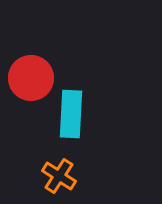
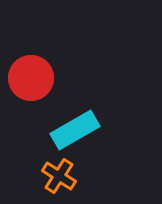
cyan rectangle: moved 4 px right, 16 px down; rotated 57 degrees clockwise
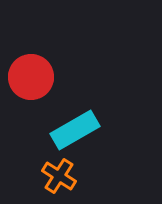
red circle: moved 1 px up
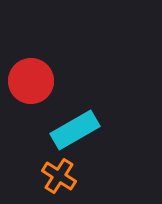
red circle: moved 4 px down
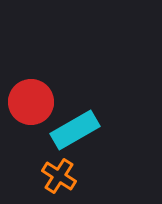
red circle: moved 21 px down
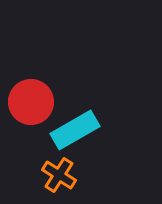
orange cross: moved 1 px up
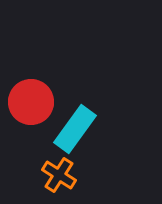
cyan rectangle: moved 1 px up; rotated 24 degrees counterclockwise
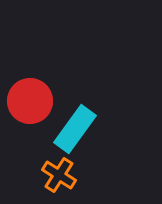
red circle: moved 1 px left, 1 px up
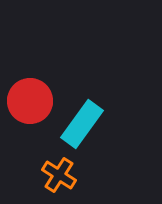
cyan rectangle: moved 7 px right, 5 px up
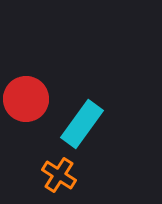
red circle: moved 4 px left, 2 px up
